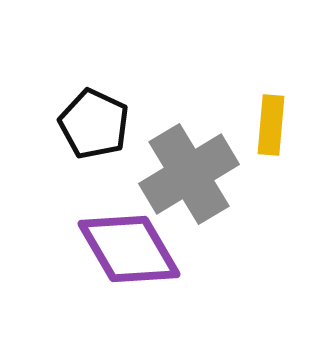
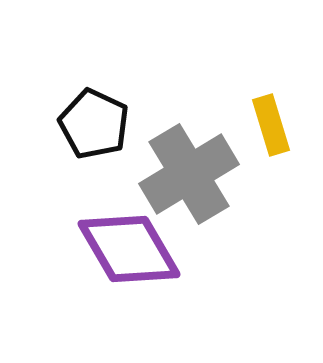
yellow rectangle: rotated 22 degrees counterclockwise
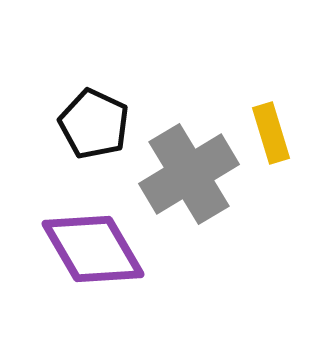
yellow rectangle: moved 8 px down
purple diamond: moved 36 px left
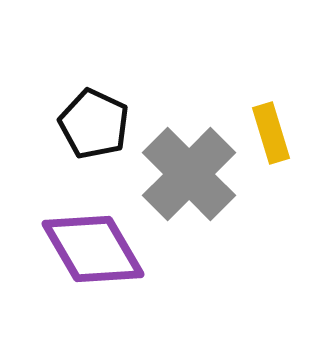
gray cross: rotated 14 degrees counterclockwise
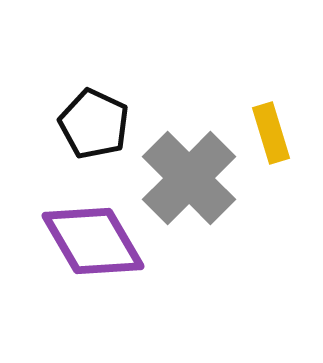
gray cross: moved 4 px down
purple diamond: moved 8 px up
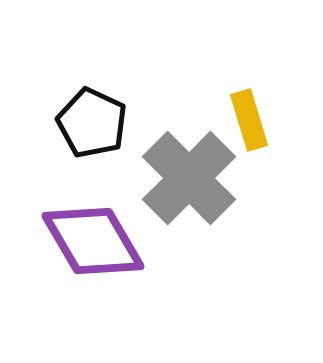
black pentagon: moved 2 px left, 1 px up
yellow rectangle: moved 22 px left, 13 px up
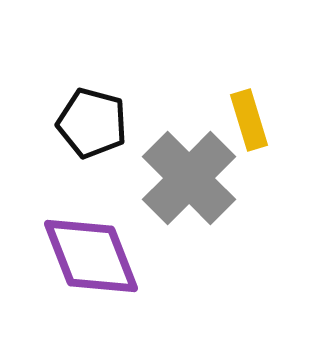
black pentagon: rotated 10 degrees counterclockwise
purple diamond: moved 2 px left, 15 px down; rotated 9 degrees clockwise
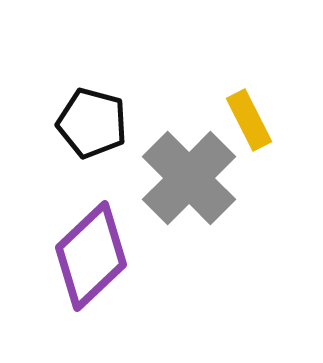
yellow rectangle: rotated 10 degrees counterclockwise
purple diamond: rotated 68 degrees clockwise
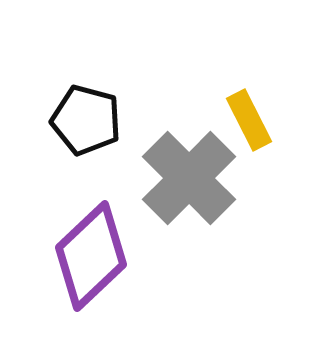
black pentagon: moved 6 px left, 3 px up
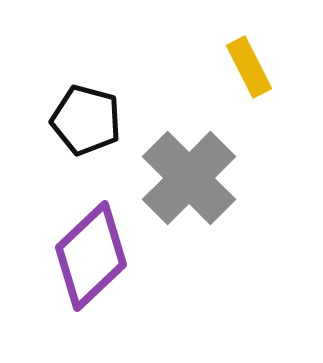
yellow rectangle: moved 53 px up
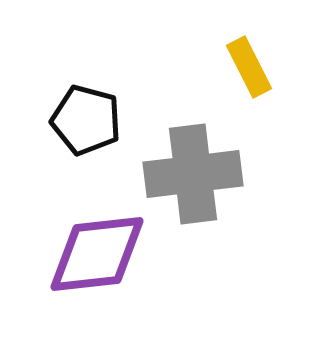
gray cross: moved 4 px right, 4 px up; rotated 38 degrees clockwise
purple diamond: moved 6 px right, 2 px up; rotated 37 degrees clockwise
